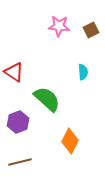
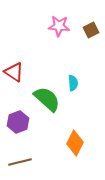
cyan semicircle: moved 10 px left, 11 px down
orange diamond: moved 5 px right, 2 px down
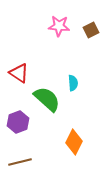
red triangle: moved 5 px right, 1 px down
orange diamond: moved 1 px left, 1 px up
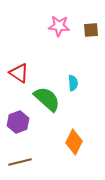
brown square: rotated 21 degrees clockwise
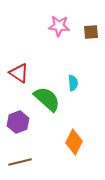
brown square: moved 2 px down
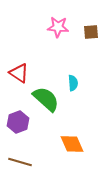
pink star: moved 1 px left, 1 px down
green semicircle: moved 1 px left
orange diamond: moved 2 px left, 2 px down; rotated 50 degrees counterclockwise
brown line: rotated 30 degrees clockwise
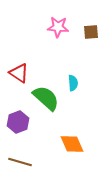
green semicircle: moved 1 px up
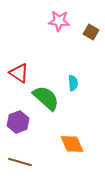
pink star: moved 1 px right, 6 px up
brown square: rotated 35 degrees clockwise
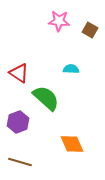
brown square: moved 1 px left, 2 px up
cyan semicircle: moved 2 px left, 14 px up; rotated 84 degrees counterclockwise
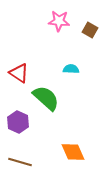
purple hexagon: rotated 15 degrees counterclockwise
orange diamond: moved 1 px right, 8 px down
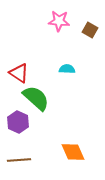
cyan semicircle: moved 4 px left
green semicircle: moved 10 px left
brown line: moved 1 px left, 2 px up; rotated 20 degrees counterclockwise
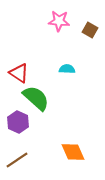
brown line: moved 2 px left; rotated 30 degrees counterclockwise
